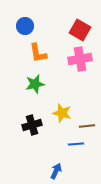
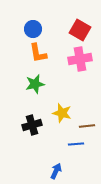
blue circle: moved 8 px right, 3 px down
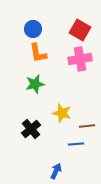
black cross: moved 1 px left, 4 px down; rotated 24 degrees counterclockwise
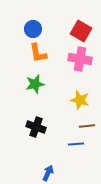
red square: moved 1 px right, 1 px down
pink cross: rotated 20 degrees clockwise
yellow star: moved 18 px right, 13 px up
black cross: moved 5 px right, 2 px up; rotated 30 degrees counterclockwise
blue arrow: moved 8 px left, 2 px down
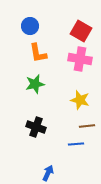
blue circle: moved 3 px left, 3 px up
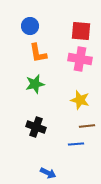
red square: rotated 25 degrees counterclockwise
blue arrow: rotated 91 degrees clockwise
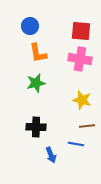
green star: moved 1 px right, 1 px up
yellow star: moved 2 px right
black cross: rotated 18 degrees counterclockwise
blue line: rotated 14 degrees clockwise
blue arrow: moved 3 px right, 18 px up; rotated 42 degrees clockwise
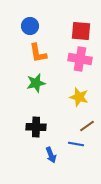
yellow star: moved 3 px left, 3 px up
brown line: rotated 28 degrees counterclockwise
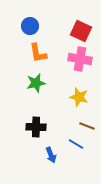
red square: rotated 20 degrees clockwise
brown line: rotated 56 degrees clockwise
blue line: rotated 21 degrees clockwise
